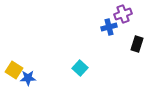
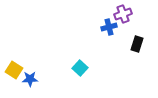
blue star: moved 2 px right, 1 px down
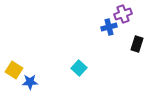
cyan square: moved 1 px left
blue star: moved 3 px down
